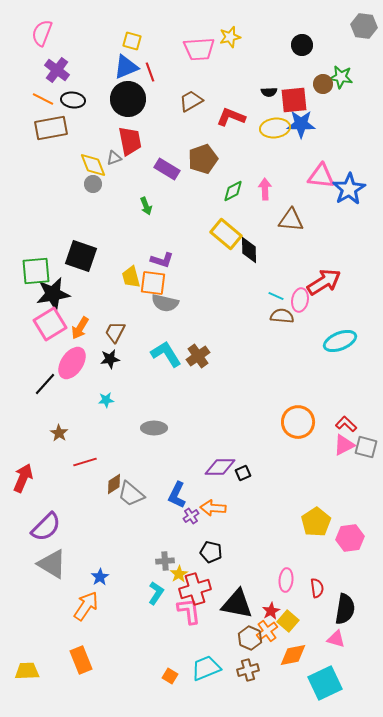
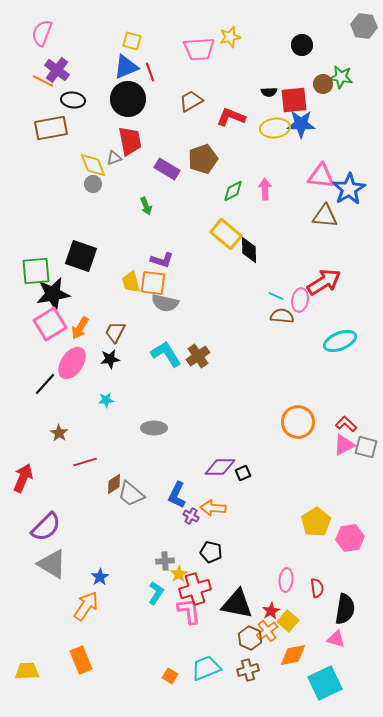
orange line at (43, 99): moved 18 px up
brown triangle at (291, 220): moved 34 px right, 4 px up
yellow trapezoid at (131, 277): moved 5 px down
purple cross at (191, 516): rotated 28 degrees counterclockwise
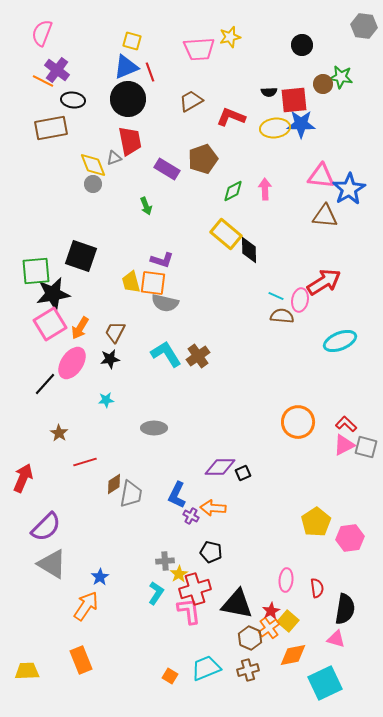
gray trapezoid at (131, 494): rotated 120 degrees counterclockwise
orange cross at (267, 631): moved 2 px right, 3 px up
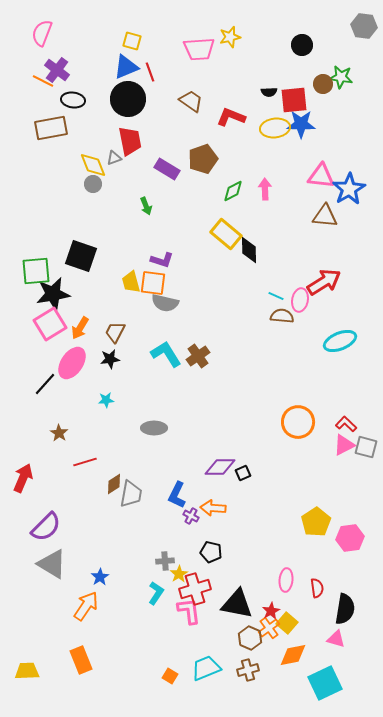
brown trapezoid at (191, 101): rotated 65 degrees clockwise
yellow square at (288, 621): moved 1 px left, 2 px down
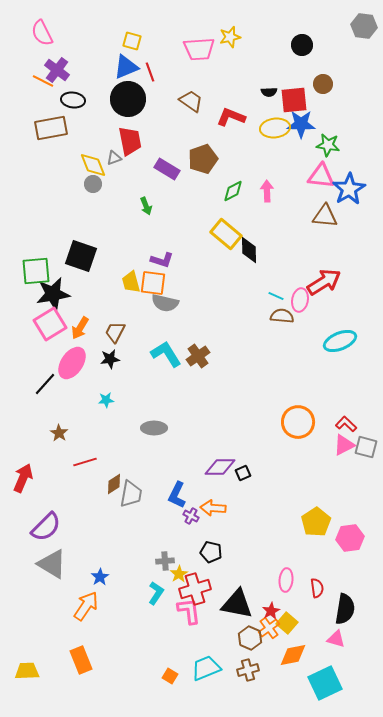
pink semicircle at (42, 33): rotated 48 degrees counterclockwise
green star at (341, 77): moved 13 px left, 68 px down
pink arrow at (265, 189): moved 2 px right, 2 px down
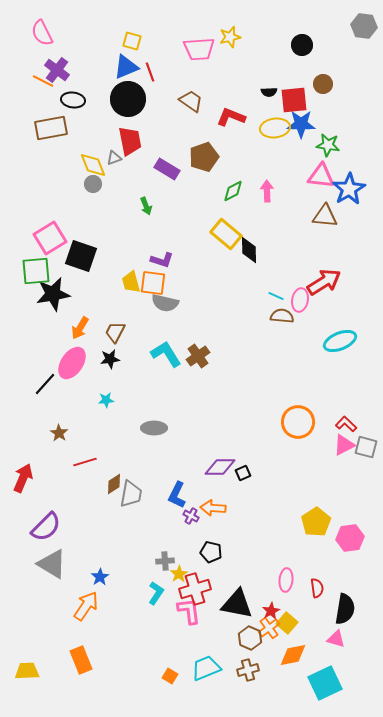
brown pentagon at (203, 159): moved 1 px right, 2 px up
pink square at (50, 324): moved 86 px up
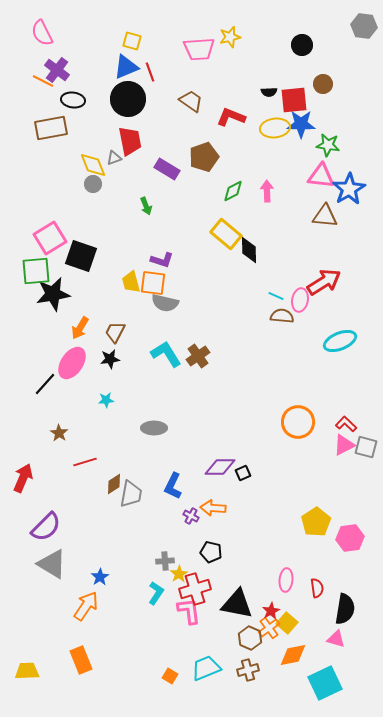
blue L-shape at (177, 495): moved 4 px left, 9 px up
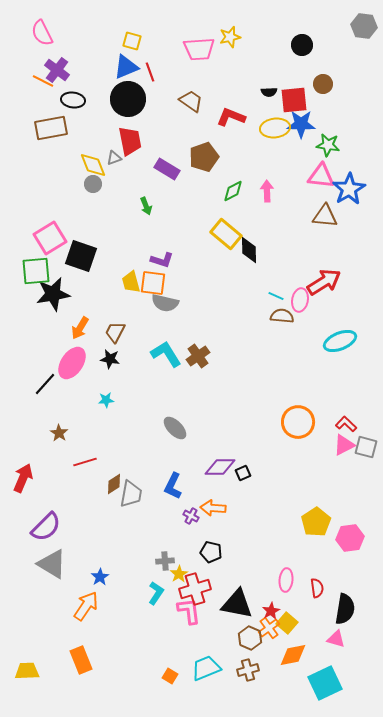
black star at (110, 359): rotated 18 degrees clockwise
gray ellipse at (154, 428): moved 21 px right; rotated 45 degrees clockwise
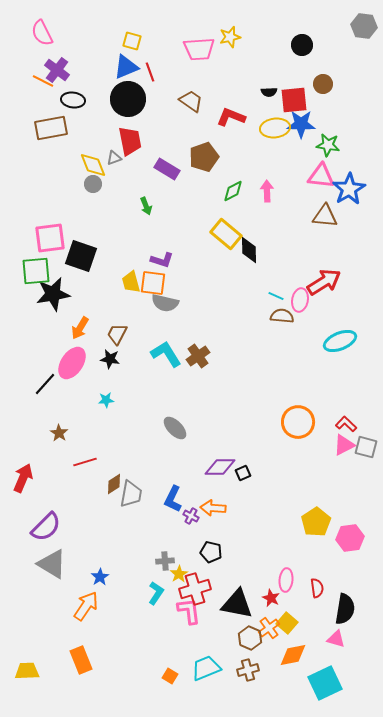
pink square at (50, 238): rotated 24 degrees clockwise
brown trapezoid at (115, 332): moved 2 px right, 2 px down
blue L-shape at (173, 486): moved 13 px down
red star at (271, 611): moved 13 px up; rotated 18 degrees counterclockwise
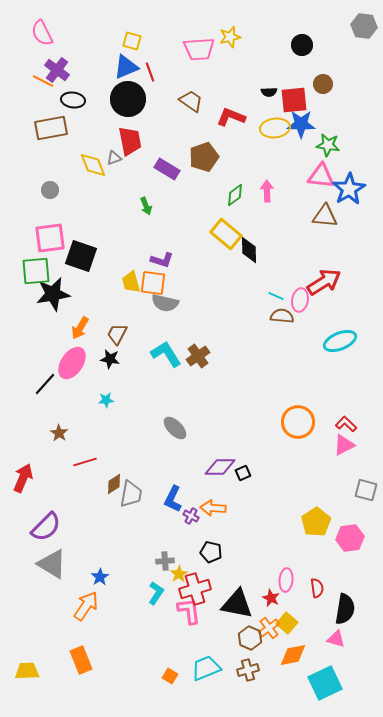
gray circle at (93, 184): moved 43 px left, 6 px down
green diamond at (233, 191): moved 2 px right, 4 px down; rotated 10 degrees counterclockwise
gray square at (366, 447): moved 43 px down
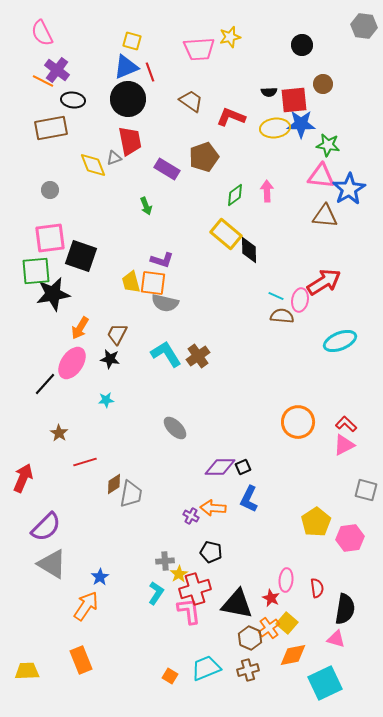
black square at (243, 473): moved 6 px up
blue L-shape at (173, 499): moved 76 px right
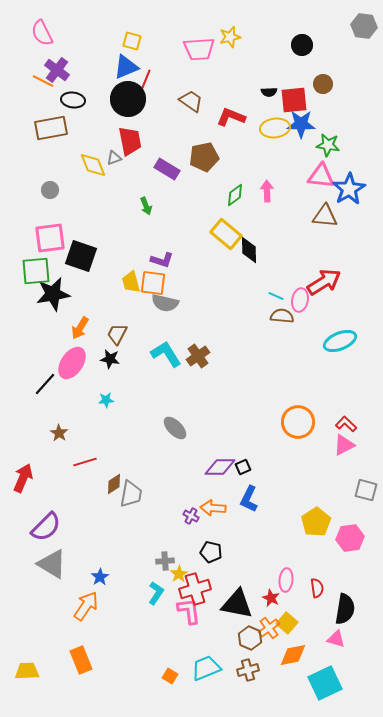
red line at (150, 72): moved 4 px left, 7 px down; rotated 42 degrees clockwise
brown pentagon at (204, 157): rotated 8 degrees clockwise
